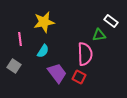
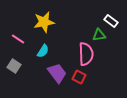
pink line: moved 2 px left; rotated 48 degrees counterclockwise
pink semicircle: moved 1 px right
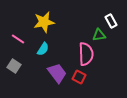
white rectangle: rotated 24 degrees clockwise
cyan semicircle: moved 2 px up
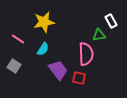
purple trapezoid: moved 1 px right, 3 px up
red square: moved 1 px down; rotated 16 degrees counterclockwise
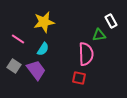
purple trapezoid: moved 22 px left
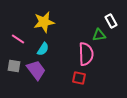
gray square: rotated 24 degrees counterclockwise
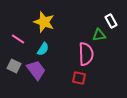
yellow star: rotated 30 degrees clockwise
gray square: rotated 16 degrees clockwise
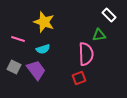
white rectangle: moved 2 px left, 6 px up; rotated 16 degrees counterclockwise
pink line: rotated 16 degrees counterclockwise
cyan semicircle: rotated 40 degrees clockwise
gray square: moved 1 px down
red square: rotated 32 degrees counterclockwise
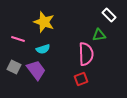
red square: moved 2 px right, 1 px down
